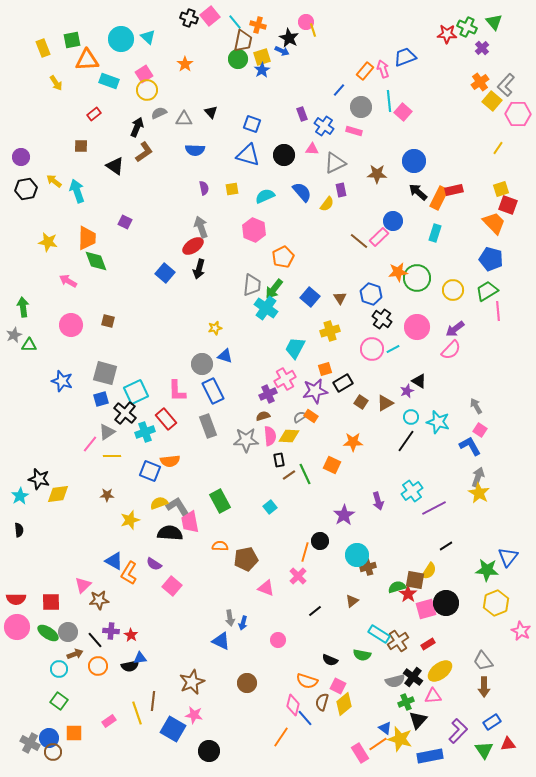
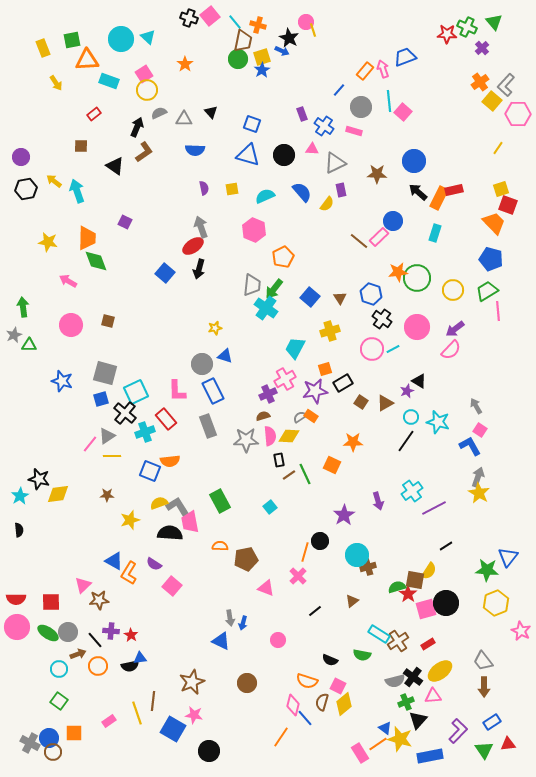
gray triangle at (107, 432): moved 4 px down
brown arrow at (75, 654): moved 3 px right
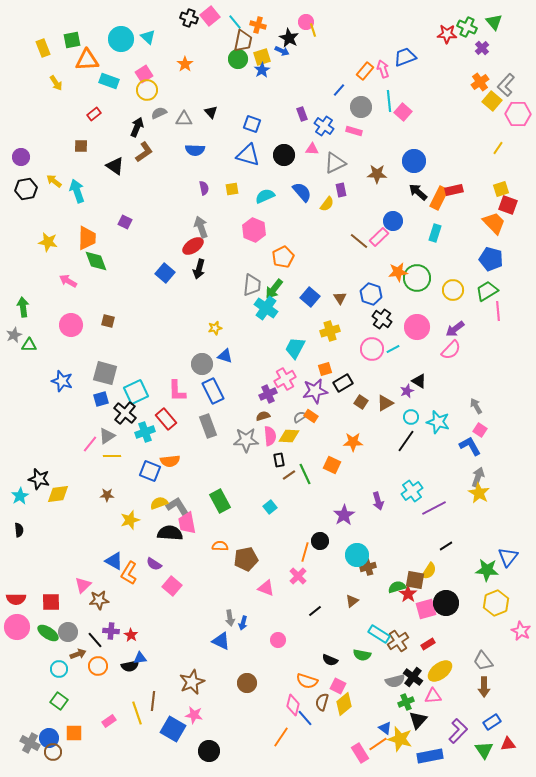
pink trapezoid at (190, 522): moved 3 px left, 1 px down
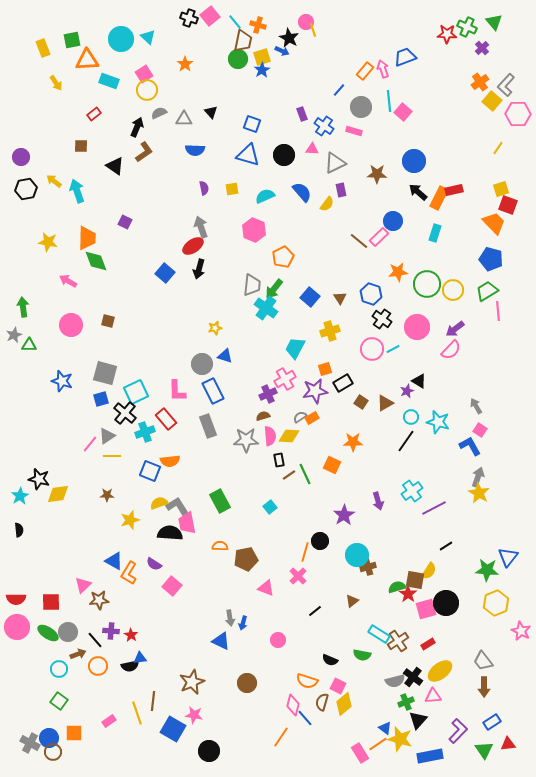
green circle at (417, 278): moved 10 px right, 6 px down
orange rectangle at (311, 416): moved 1 px right, 2 px down; rotated 64 degrees counterclockwise
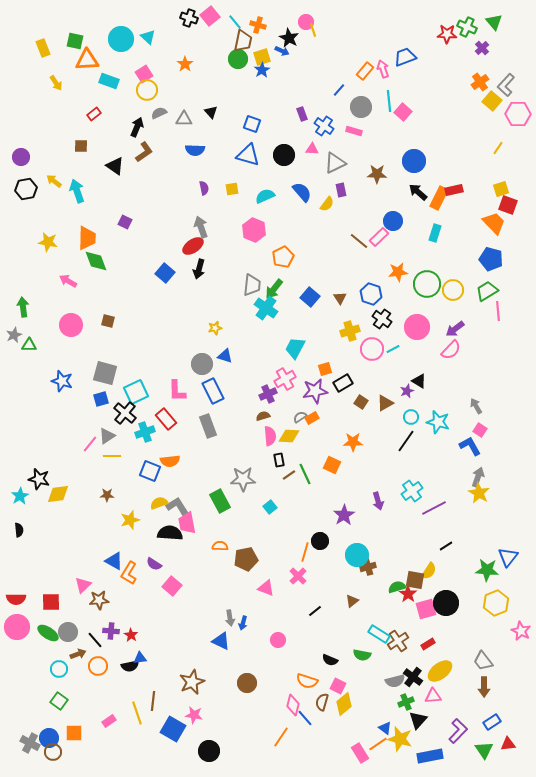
green square at (72, 40): moved 3 px right, 1 px down; rotated 24 degrees clockwise
yellow cross at (330, 331): moved 20 px right
gray star at (246, 440): moved 3 px left, 39 px down
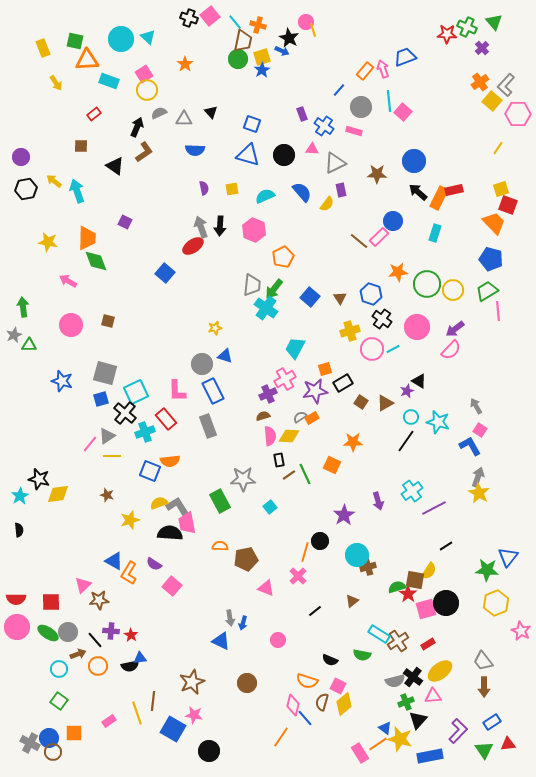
black arrow at (199, 269): moved 21 px right, 43 px up; rotated 12 degrees counterclockwise
brown star at (107, 495): rotated 16 degrees clockwise
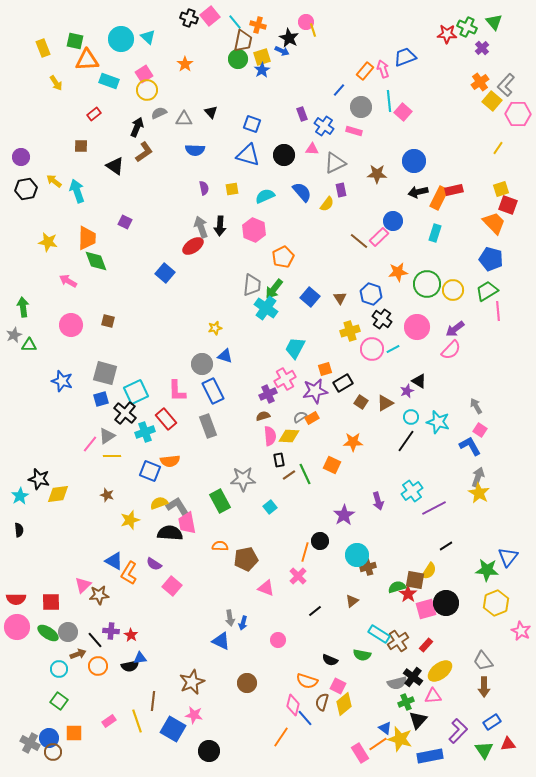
black arrow at (418, 192): rotated 54 degrees counterclockwise
brown star at (99, 600): moved 5 px up
red rectangle at (428, 644): moved 2 px left, 1 px down; rotated 16 degrees counterclockwise
gray semicircle at (395, 681): moved 2 px right, 2 px down
yellow line at (137, 713): moved 8 px down
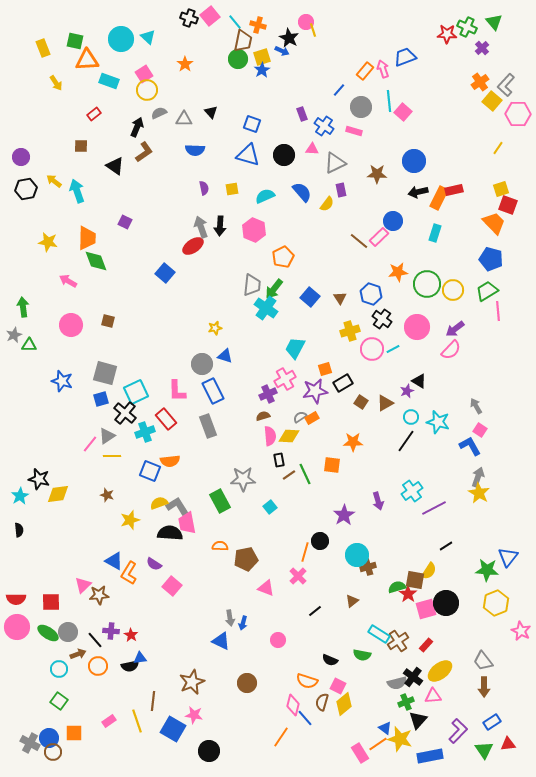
orange square at (332, 465): rotated 18 degrees counterclockwise
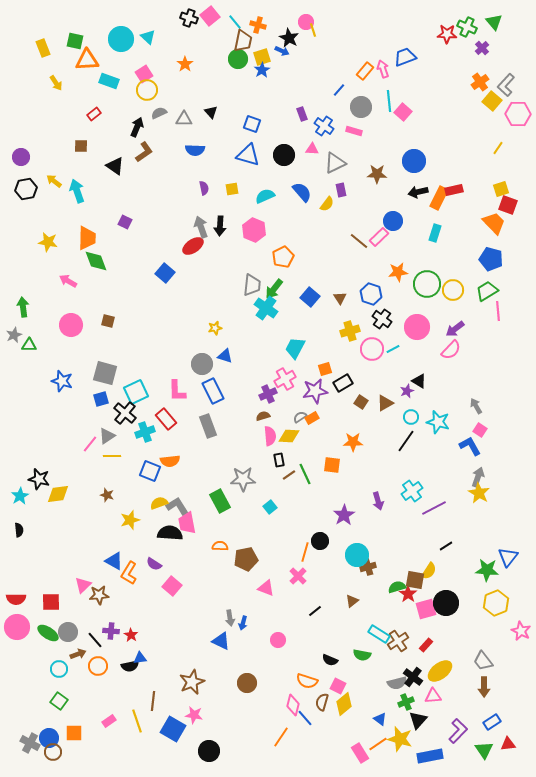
blue triangle at (385, 728): moved 5 px left, 9 px up
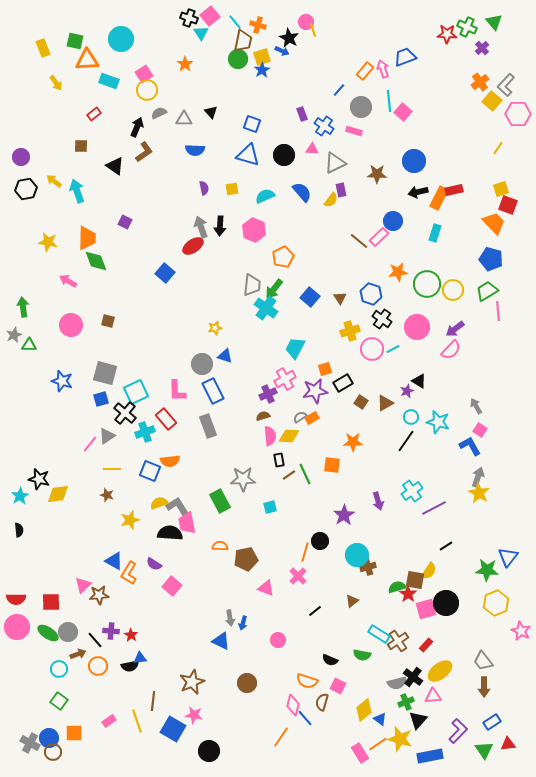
cyan triangle at (148, 37): moved 53 px right, 4 px up; rotated 14 degrees clockwise
yellow semicircle at (327, 204): moved 4 px right, 4 px up
yellow line at (112, 456): moved 13 px down
cyan square at (270, 507): rotated 24 degrees clockwise
yellow diamond at (344, 704): moved 20 px right, 6 px down
